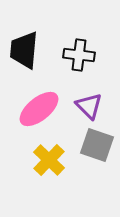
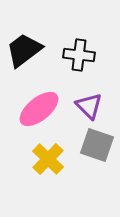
black trapezoid: rotated 48 degrees clockwise
yellow cross: moved 1 px left, 1 px up
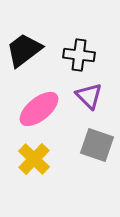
purple triangle: moved 10 px up
yellow cross: moved 14 px left
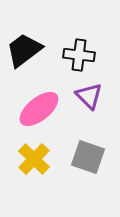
gray square: moved 9 px left, 12 px down
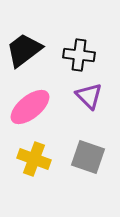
pink ellipse: moved 9 px left, 2 px up
yellow cross: rotated 24 degrees counterclockwise
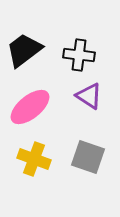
purple triangle: rotated 12 degrees counterclockwise
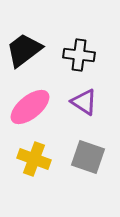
purple triangle: moved 5 px left, 6 px down
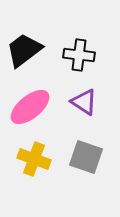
gray square: moved 2 px left
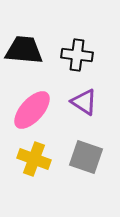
black trapezoid: rotated 42 degrees clockwise
black cross: moved 2 px left
pink ellipse: moved 2 px right, 3 px down; rotated 9 degrees counterclockwise
